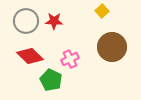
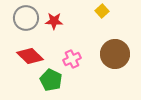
gray circle: moved 3 px up
brown circle: moved 3 px right, 7 px down
pink cross: moved 2 px right
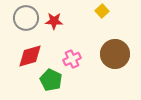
red diamond: rotated 60 degrees counterclockwise
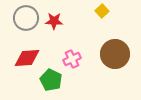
red diamond: moved 3 px left, 2 px down; rotated 12 degrees clockwise
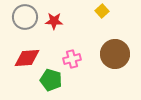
gray circle: moved 1 px left, 1 px up
pink cross: rotated 12 degrees clockwise
green pentagon: rotated 10 degrees counterclockwise
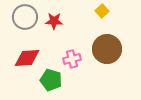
brown circle: moved 8 px left, 5 px up
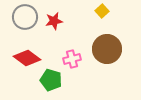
red star: rotated 12 degrees counterclockwise
red diamond: rotated 40 degrees clockwise
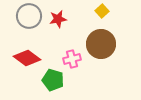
gray circle: moved 4 px right, 1 px up
red star: moved 4 px right, 2 px up
brown circle: moved 6 px left, 5 px up
green pentagon: moved 2 px right
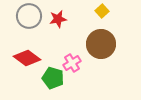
pink cross: moved 4 px down; rotated 18 degrees counterclockwise
green pentagon: moved 2 px up
